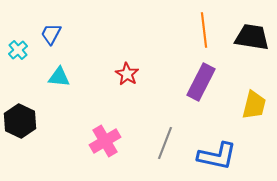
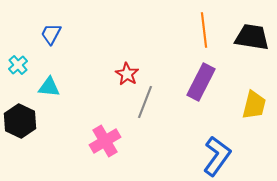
cyan cross: moved 15 px down
cyan triangle: moved 10 px left, 10 px down
gray line: moved 20 px left, 41 px up
blue L-shape: rotated 66 degrees counterclockwise
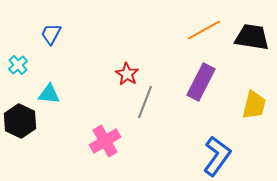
orange line: rotated 68 degrees clockwise
cyan triangle: moved 7 px down
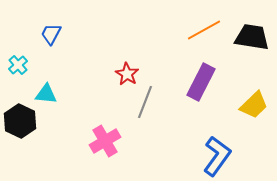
cyan triangle: moved 3 px left
yellow trapezoid: rotated 32 degrees clockwise
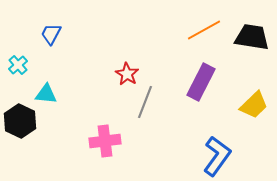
pink cross: rotated 24 degrees clockwise
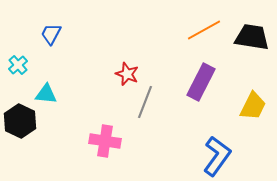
red star: rotated 10 degrees counterclockwise
yellow trapezoid: moved 1 px left, 1 px down; rotated 20 degrees counterclockwise
pink cross: rotated 16 degrees clockwise
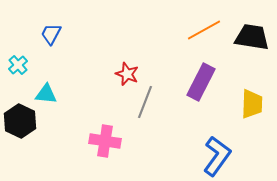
yellow trapezoid: moved 1 px left, 2 px up; rotated 24 degrees counterclockwise
